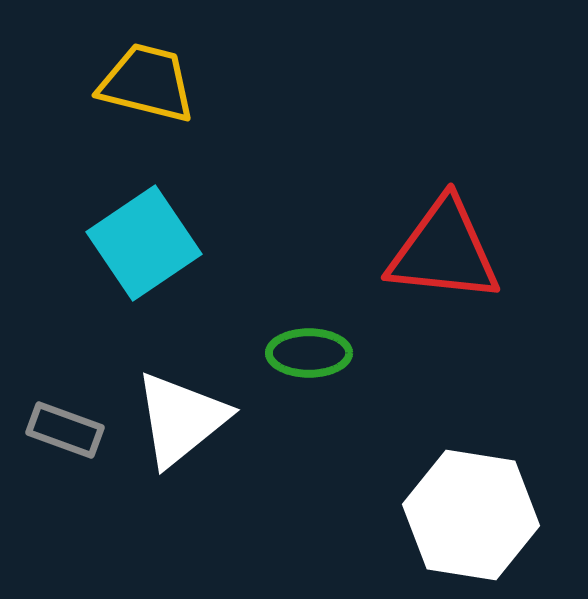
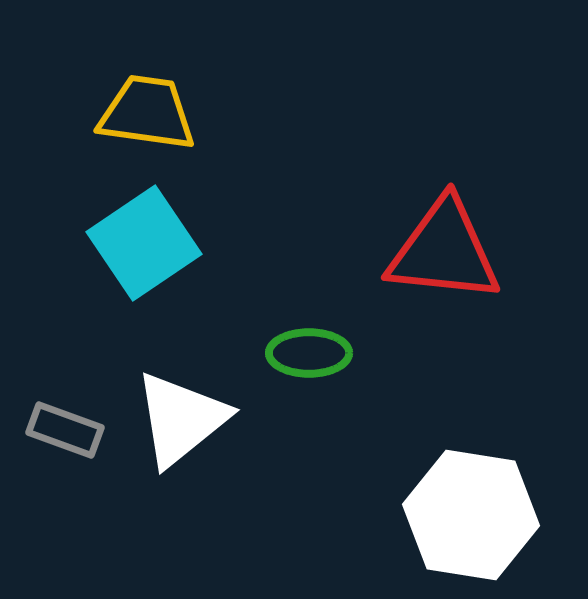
yellow trapezoid: moved 30 px down; rotated 6 degrees counterclockwise
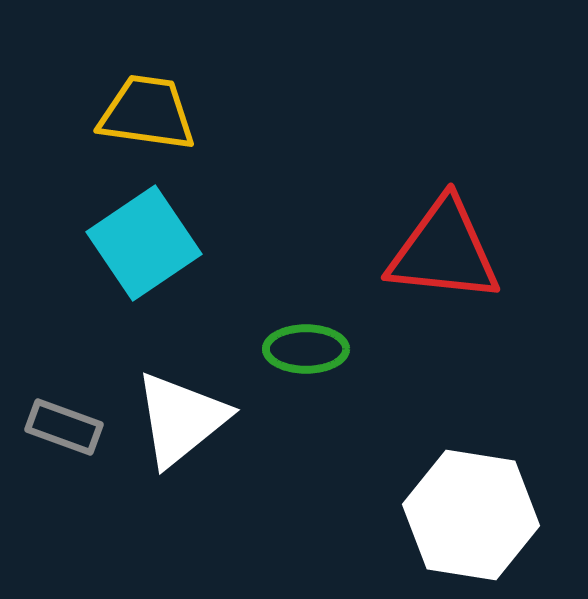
green ellipse: moved 3 px left, 4 px up
gray rectangle: moved 1 px left, 3 px up
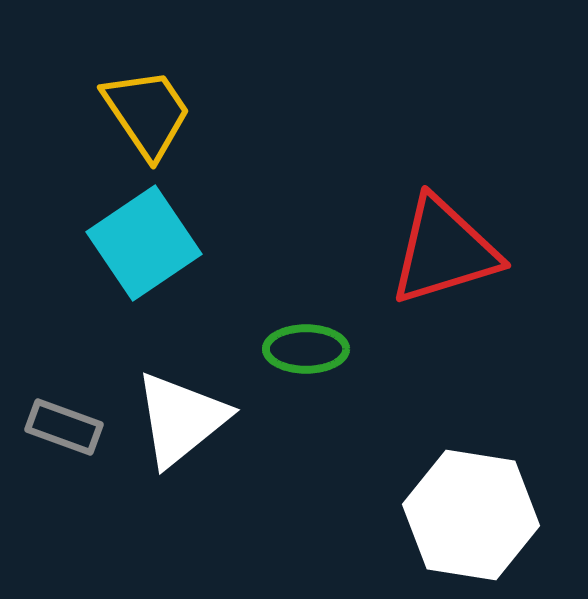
yellow trapezoid: rotated 48 degrees clockwise
red triangle: rotated 23 degrees counterclockwise
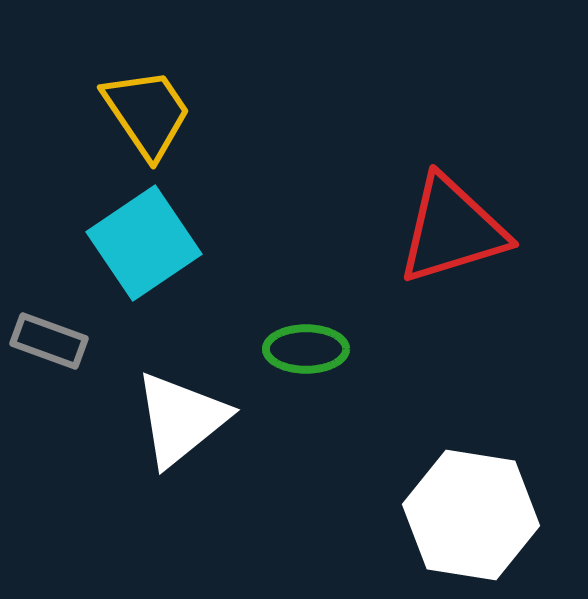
red triangle: moved 8 px right, 21 px up
gray rectangle: moved 15 px left, 86 px up
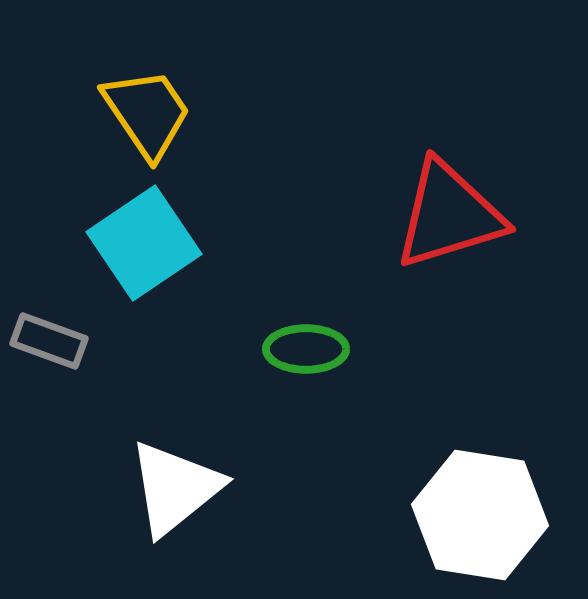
red triangle: moved 3 px left, 15 px up
white triangle: moved 6 px left, 69 px down
white hexagon: moved 9 px right
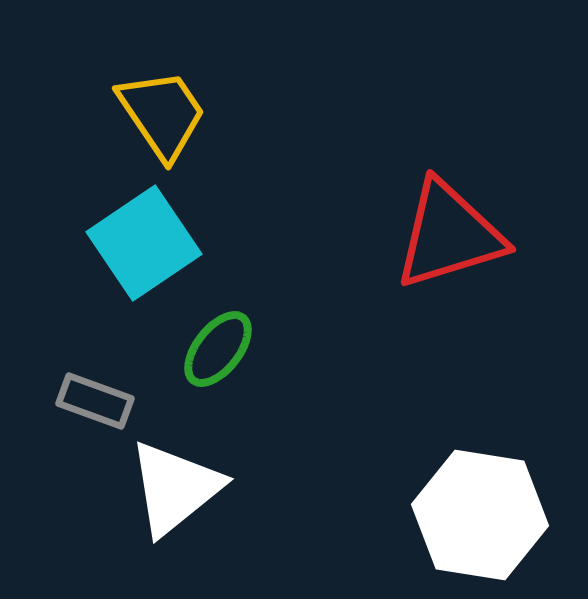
yellow trapezoid: moved 15 px right, 1 px down
red triangle: moved 20 px down
gray rectangle: moved 46 px right, 60 px down
green ellipse: moved 88 px left; rotated 52 degrees counterclockwise
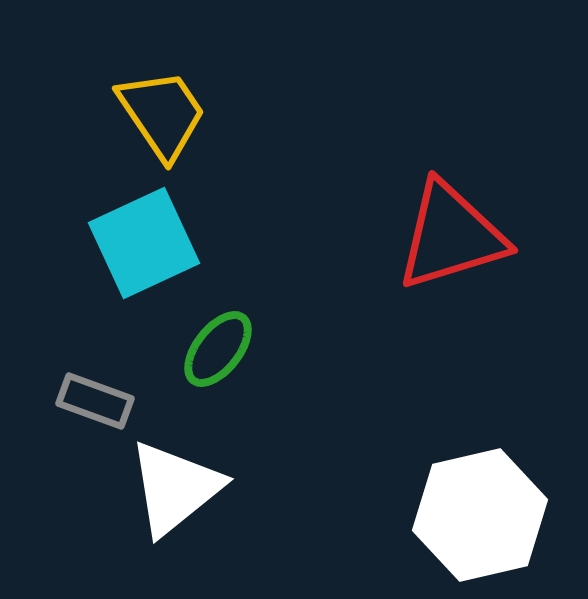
red triangle: moved 2 px right, 1 px down
cyan square: rotated 9 degrees clockwise
white hexagon: rotated 22 degrees counterclockwise
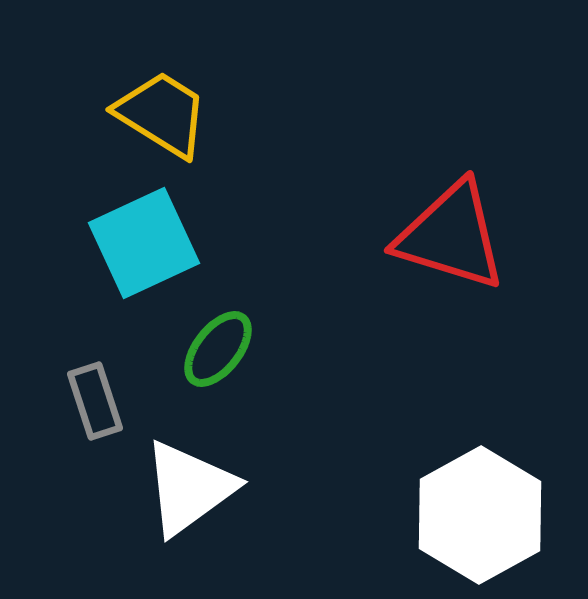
yellow trapezoid: rotated 24 degrees counterclockwise
red triangle: rotated 34 degrees clockwise
gray rectangle: rotated 52 degrees clockwise
white triangle: moved 14 px right; rotated 3 degrees clockwise
white hexagon: rotated 16 degrees counterclockwise
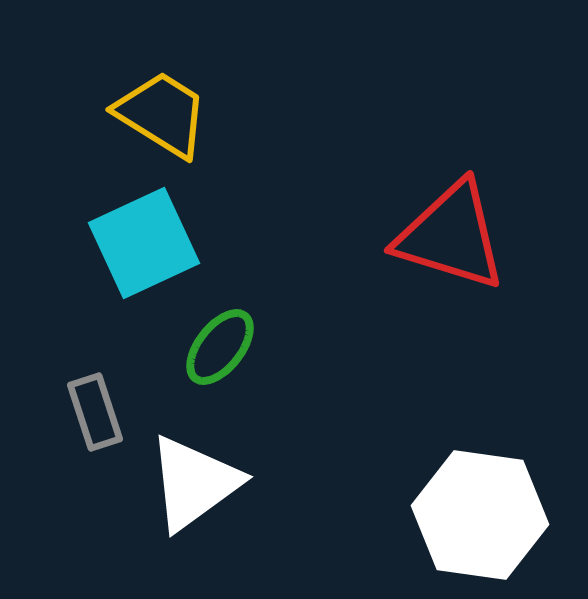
green ellipse: moved 2 px right, 2 px up
gray rectangle: moved 11 px down
white triangle: moved 5 px right, 5 px up
white hexagon: rotated 23 degrees counterclockwise
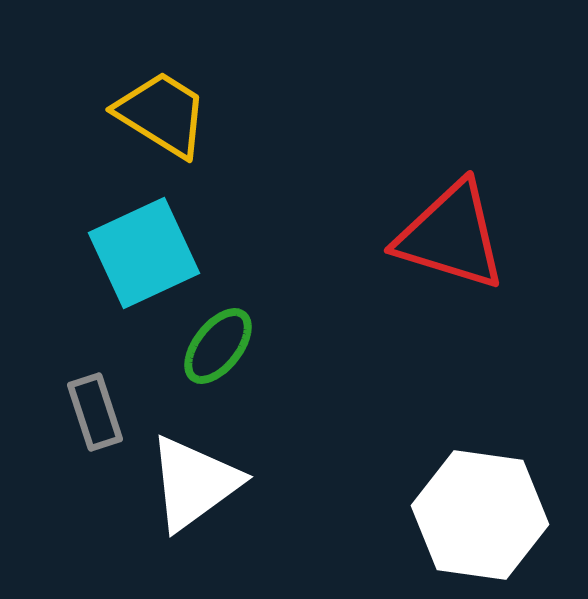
cyan square: moved 10 px down
green ellipse: moved 2 px left, 1 px up
